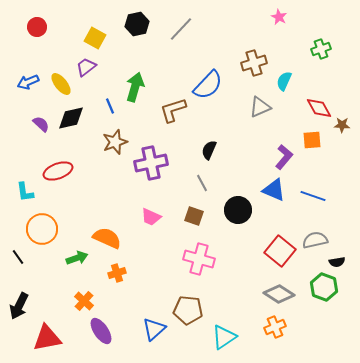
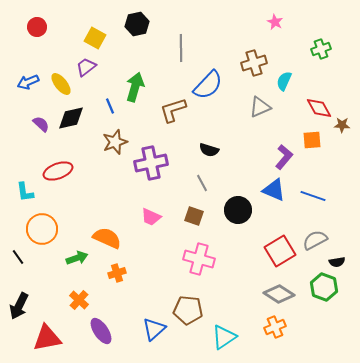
pink star at (279, 17): moved 4 px left, 5 px down
gray line at (181, 29): moved 19 px down; rotated 44 degrees counterclockwise
black semicircle at (209, 150): rotated 96 degrees counterclockwise
gray semicircle at (315, 240): rotated 15 degrees counterclockwise
red square at (280, 251): rotated 20 degrees clockwise
orange cross at (84, 301): moved 5 px left, 1 px up
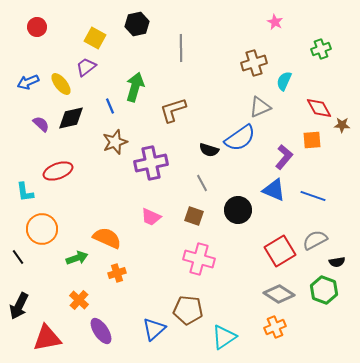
blue semicircle at (208, 85): moved 32 px right, 53 px down; rotated 12 degrees clockwise
green hexagon at (324, 287): moved 3 px down
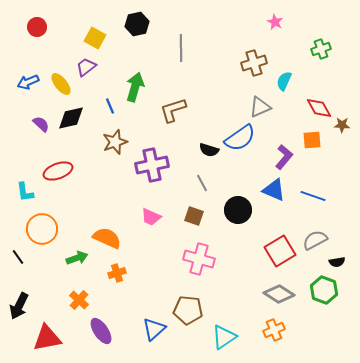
purple cross at (151, 163): moved 1 px right, 2 px down
orange cross at (275, 327): moved 1 px left, 3 px down
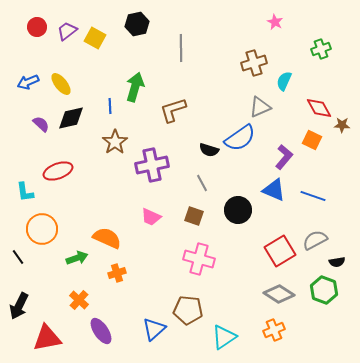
purple trapezoid at (86, 67): moved 19 px left, 36 px up
blue line at (110, 106): rotated 21 degrees clockwise
orange square at (312, 140): rotated 30 degrees clockwise
brown star at (115, 142): rotated 15 degrees counterclockwise
